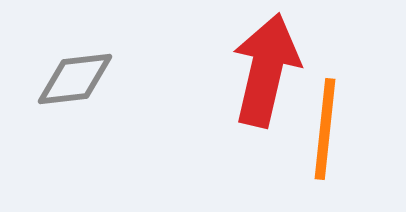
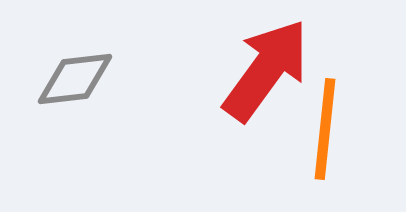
red arrow: rotated 23 degrees clockwise
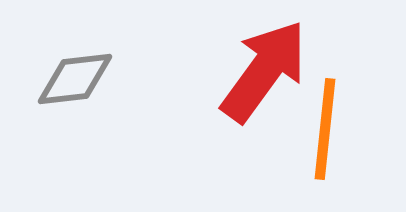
red arrow: moved 2 px left, 1 px down
